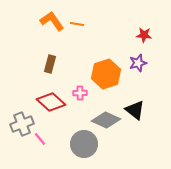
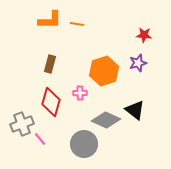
orange L-shape: moved 2 px left, 1 px up; rotated 125 degrees clockwise
orange hexagon: moved 2 px left, 3 px up
red diamond: rotated 64 degrees clockwise
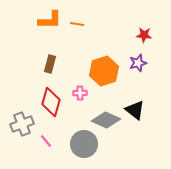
pink line: moved 6 px right, 2 px down
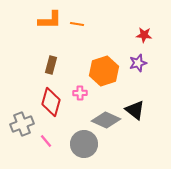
brown rectangle: moved 1 px right, 1 px down
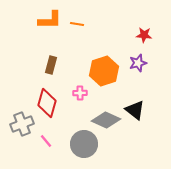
red diamond: moved 4 px left, 1 px down
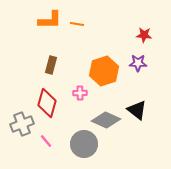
purple star: rotated 18 degrees clockwise
black triangle: moved 2 px right
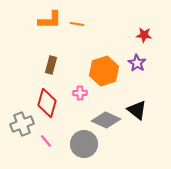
purple star: moved 1 px left; rotated 30 degrees clockwise
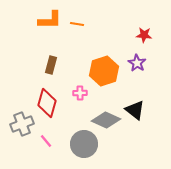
black triangle: moved 2 px left
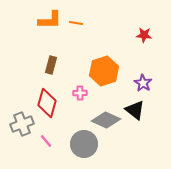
orange line: moved 1 px left, 1 px up
purple star: moved 6 px right, 20 px down
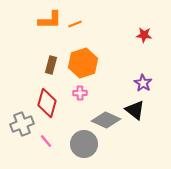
orange line: moved 1 px left, 1 px down; rotated 32 degrees counterclockwise
orange hexagon: moved 21 px left, 8 px up
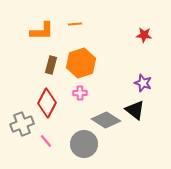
orange L-shape: moved 8 px left, 11 px down
orange line: rotated 16 degrees clockwise
orange hexagon: moved 2 px left
purple star: rotated 12 degrees counterclockwise
red diamond: rotated 12 degrees clockwise
gray diamond: rotated 8 degrees clockwise
